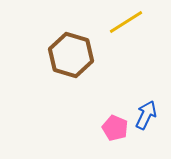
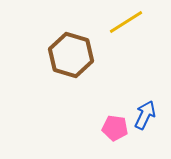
blue arrow: moved 1 px left
pink pentagon: rotated 15 degrees counterclockwise
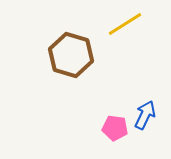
yellow line: moved 1 px left, 2 px down
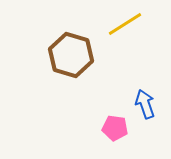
blue arrow: moved 11 px up; rotated 44 degrees counterclockwise
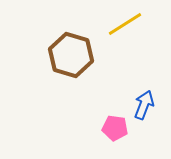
blue arrow: moved 1 px left, 1 px down; rotated 40 degrees clockwise
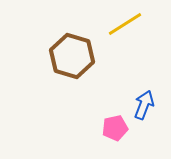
brown hexagon: moved 1 px right, 1 px down
pink pentagon: rotated 20 degrees counterclockwise
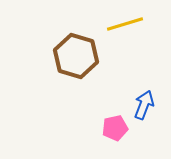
yellow line: rotated 15 degrees clockwise
brown hexagon: moved 4 px right
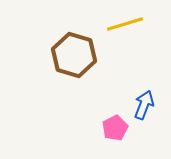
brown hexagon: moved 2 px left, 1 px up
pink pentagon: rotated 15 degrees counterclockwise
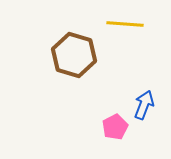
yellow line: rotated 21 degrees clockwise
pink pentagon: moved 1 px up
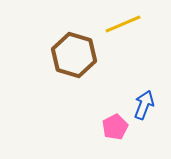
yellow line: moved 2 px left; rotated 27 degrees counterclockwise
